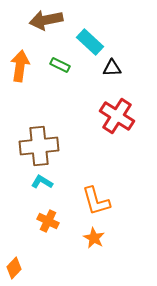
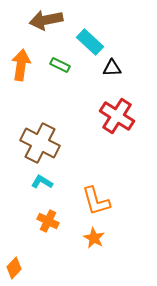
orange arrow: moved 1 px right, 1 px up
brown cross: moved 1 px right, 3 px up; rotated 33 degrees clockwise
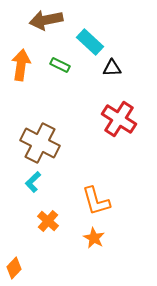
red cross: moved 2 px right, 3 px down
cyan L-shape: moved 9 px left; rotated 75 degrees counterclockwise
orange cross: rotated 15 degrees clockwise
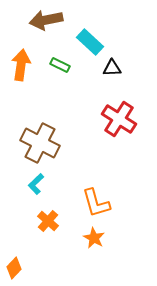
cyan L-shape: moved 3 px right, 2 px down
orange L-shape: moved 2 px down
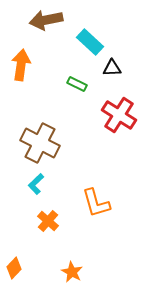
green rectangle: moved 17 px right, 19 px down
red cross: moved 4 px up
orange star: moved 22 px left, 34 px down
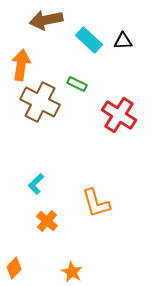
cyan rectangle: moved 1 px left, 2 px up
black triangle: moved 11 px right, 27 px up
brown cross: moved 41 px up
orange cross: moved 1 px left
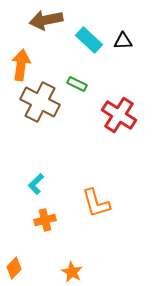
orange cross: moved 2 px left, 1 px up; rotated 35 degrees clockwise
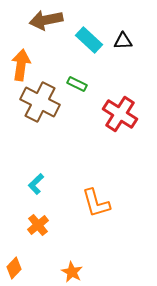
red cross: moved 1 px right, 1 px up
orange cross: moved 7 px left, 5 px down; rotated 25 degrees counterclockwise
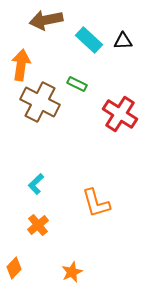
orange star: rotated 20 degrees clockwise
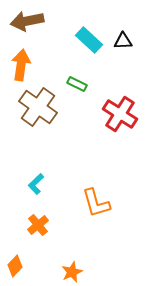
brown arrow: moved 19 px left, 1 px down
brown cross: moved 2 px left, 5 px down; rotated 9 degrees clockwise
orange diamond: moved 1 px right, 2 px up
